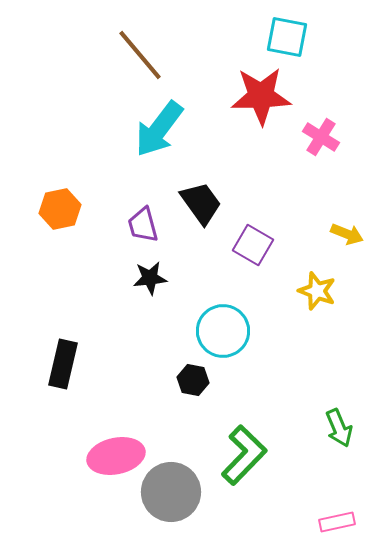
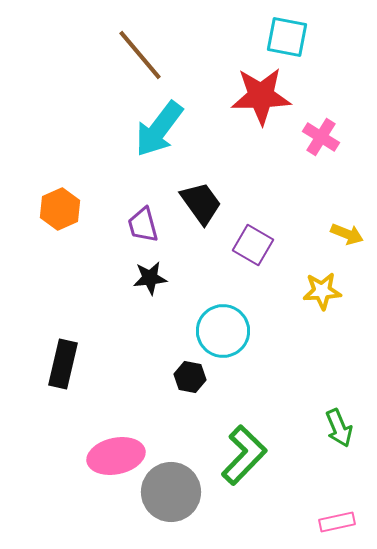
orange hexagon: rotated 12 degrees counterclockwise
yellow star: moved 5 px right; rotated 24 degrees counterclockwise
black hexagon: moved 3 px left, 3 px up
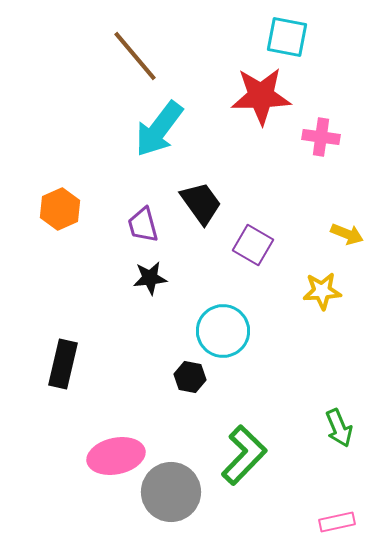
brown line: moved 5 px left, 1 px down
pink cross: rotated 24 degrees counterclockwise
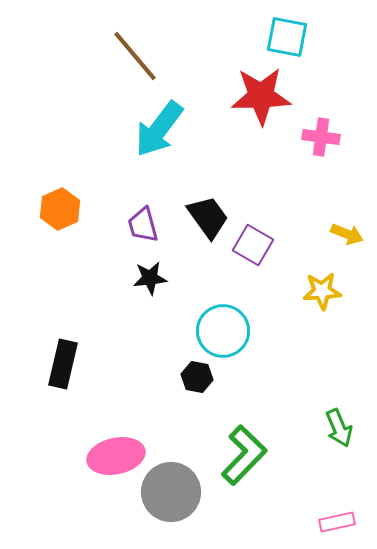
black trapezoid: moved 7 px right, 14 px down
black hexagon: moved 7 px right
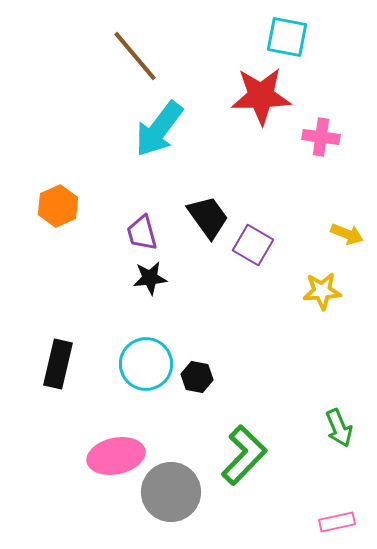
orange hexagon: moved 2 px left, 3 px up
purple trapezoid: moved 1 px left, 8 px down
cyan circle: moved 77 px left, 33 px down
black rectangle: moved 5 px left
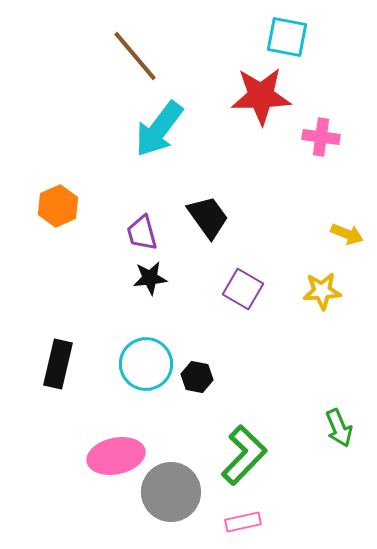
purple square: moved 10 px left, 44 px down
pink rectangle: moved 94 px left
